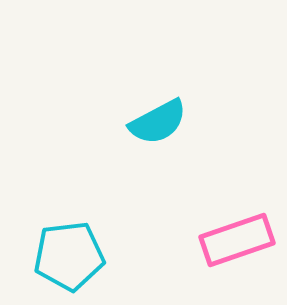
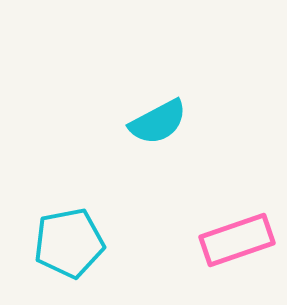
cyan pentagon: moved 13 px up; rotated 4 degrees counterclockwise
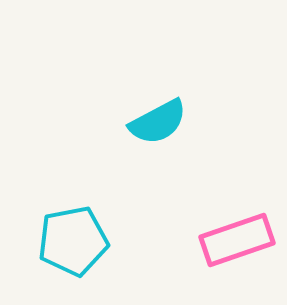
cyan pentagon: moved 4 px right, 2 px up
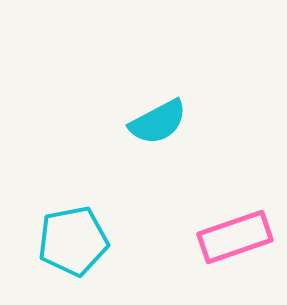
pink rectangle: moved 2 px left, 3 px up
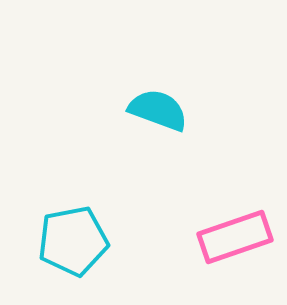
cyan semicircle: moved 12 px up; rotated 132 degrees counterclockwise
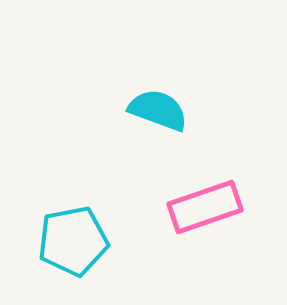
pink rectangle: moved 30 px left, 30 px up
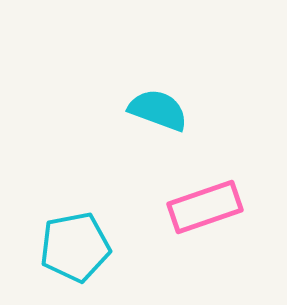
cyan pentagon: moved 2 px right, 6 px down
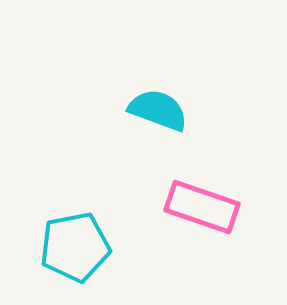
pink rectangle: moved 3 px left; rotated 38 degrees clockwise
